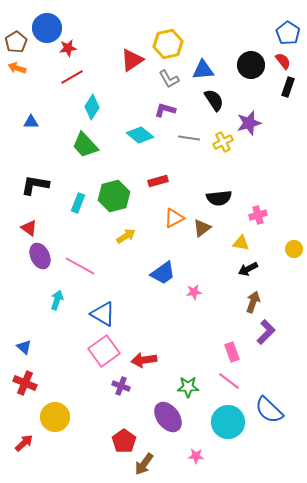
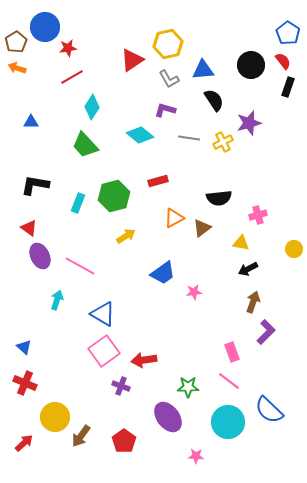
blue circle at (47, 28): moved 2 px left, 1 px up
brown arrow at (144, 464): moved 63 px left, 28 px up
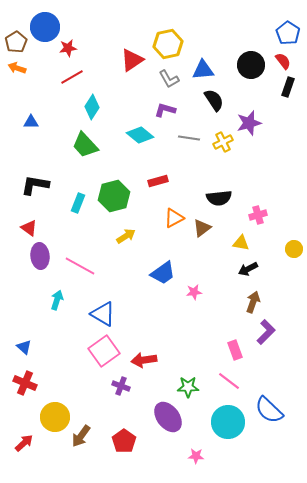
purple ellipse at (40, 256): rotated 20 degrees clockwise
pink rectangle at (232, 352): moved 3 px right, 2 px up
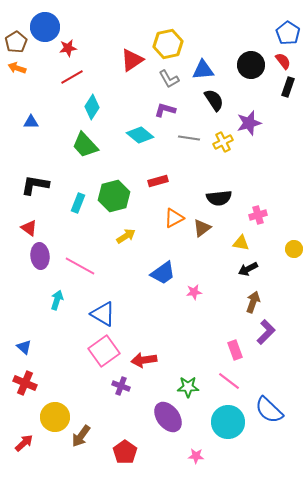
red pentagon at (124, 441): moved 1 px right, 11 px down
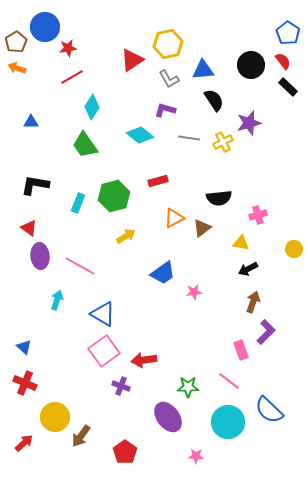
black rectangle at (288, 87): rotated 66 degrees counterclockwise
green trapezoid at (85, 145): rotated 8 degrees clockwise
pink rectangle at (235, 350): moved 6 px right
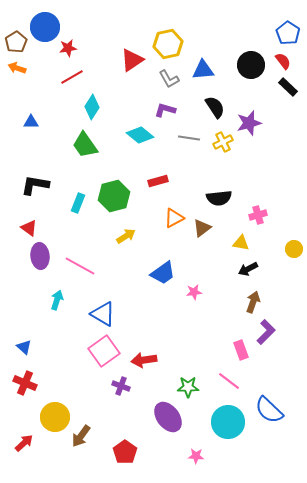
black semicircle at (214, 100): moved 1 px right, 7 px down
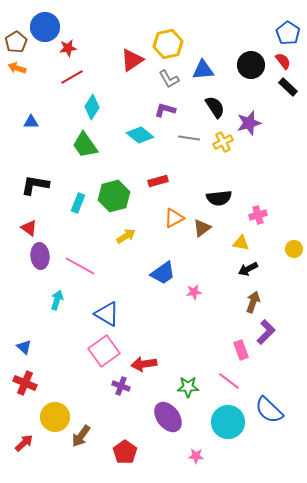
blue triangle at (103, 314): moved 4 px right
red arrow at (144, 360): moved 4 px down
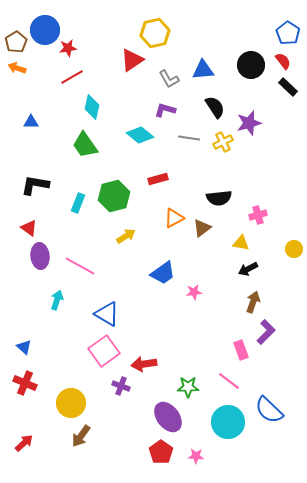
blue circle at (45, 27): moved 3 px down
yellow hexagon at (168, 44): moved 13 px left, 11 px up
cyan diamond at (92, 107): rotated 20 degrees counterclockwise
red rectangle at (158, 181): moved 2 px up
yellow circle at (55, 417): moved 16 px right, 14 px up
red pentagon at (125, 452): moved 36 px right
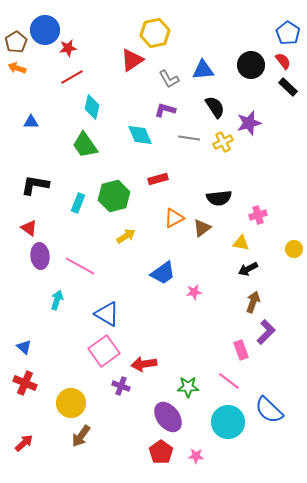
cyan diamond at (140, 135): rotated 28 degrees clockwise
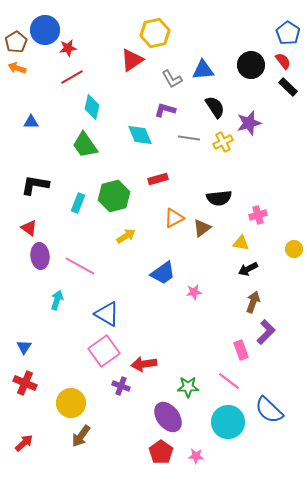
gray L-shape at (169, 79): moved 3 px right
blue triangle at (24, 347): rotated 21 degrees clockwise
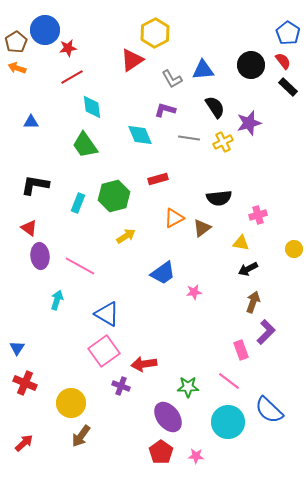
yellow hexagon at (155, 33): rotated 16 degrees counterclockwise
cyan diamond at (92, 107): rotated 20 degrees counterclockwise
blue triangle at (24, 347): moved 7 px left, 1 px down
